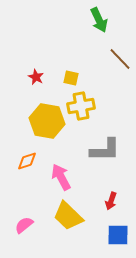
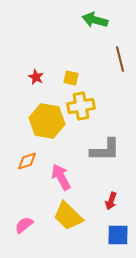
green arrow: moved 4 px left; rotated 130 degrees clockwise
brown line: rotated 30 degrees clockwise
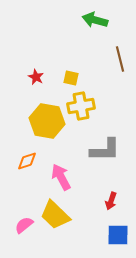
yellow trapezoid: moved 13 px left, 1 px up
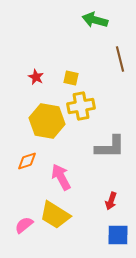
gray L-shape: moved 5 px right, 3 px up
yellow trapezoid: rotated 12 degrees counterclockwise
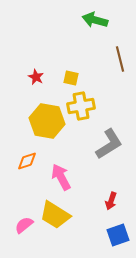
gray L-shape: moved 1 px left, 3 px up; rotated 32 degrees counterclockwise
blue square: rotated 20 degrees counterclockwise
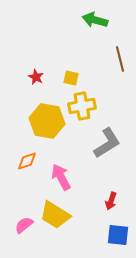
yellow cross: moved 1 px right
gray L-shape: moved 2 px left, 1 px up
blue square: rotated 25 degrees clockwise
